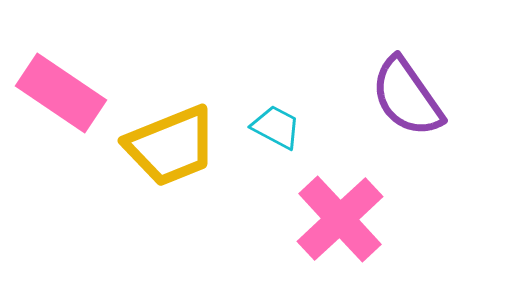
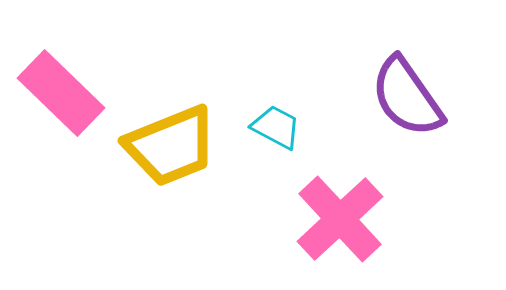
pink rectangle: rotated 10 degrees clockwise
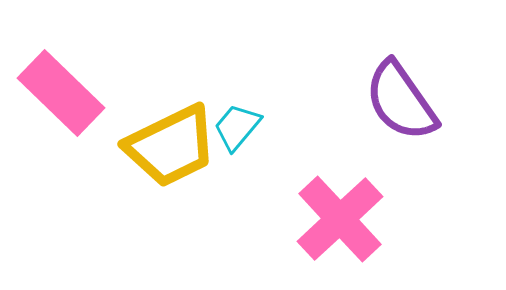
purple semicircle: moved 6 px left, 4 px down
cyan trapezoid: moved 39 px left; rotated 78 degrees counterclockwise
yellow trapezoid: rotated 4 degrees counterclockwise
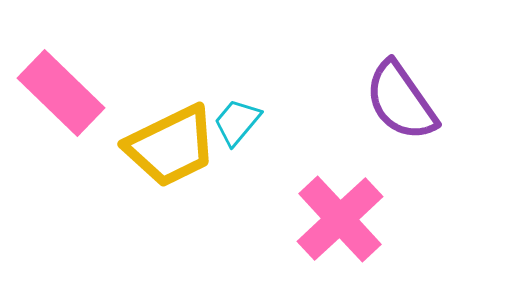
cyan trapezoid: moved 5 px up
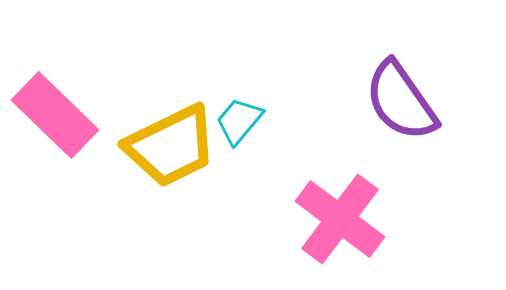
pink rectangle: moved 6 px left, 22 px down
cyan trapezoid: moved 2 px right, 1 px up
pink cross: rotated 10 degrees counterclockwise
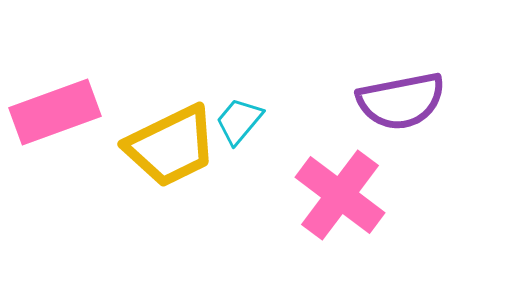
purple semicircle: rotated 66 degrees counterclockwise
pink rectangle: moved 3 px up; rotated 64 degrees counterclockwise
pink cross: moved 24 px up
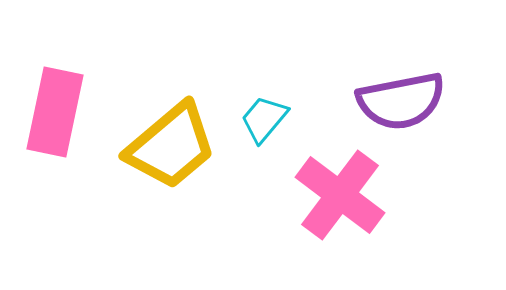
pink rectangle: rotated 58 degrees counterclockwise
cyan trapezoid: moved 25 px right, 2 px up
yellow trapezoid: rotated 14 degrees counterclockwise
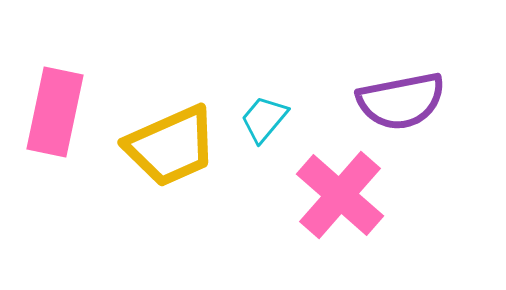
yellow trapezoid: rotated 16 degrees clockwise
pink cross: rotated 4 degrees clockwise
